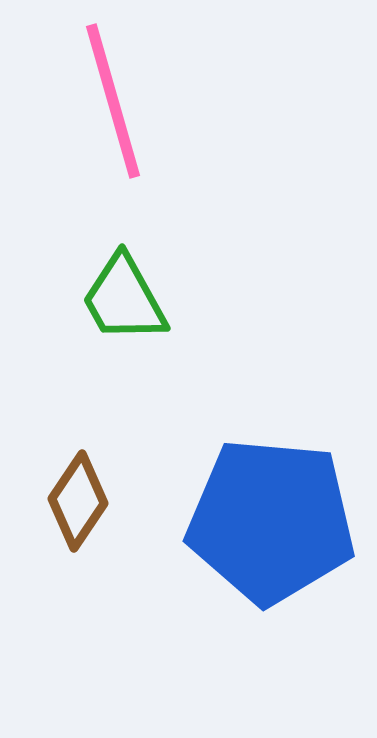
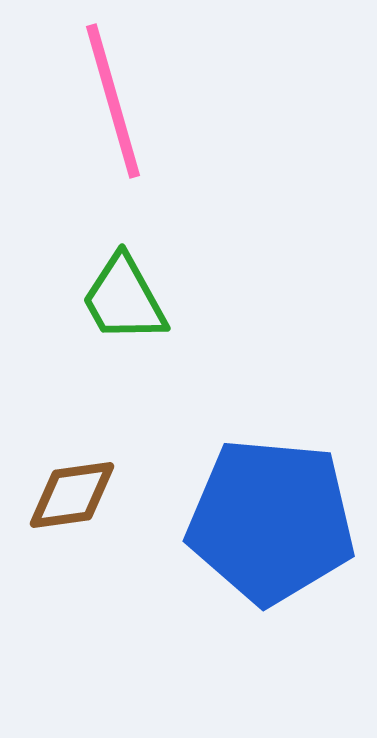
brown diamond: moved 6 px left, 6 px up; rotated 48 degrees clockwise
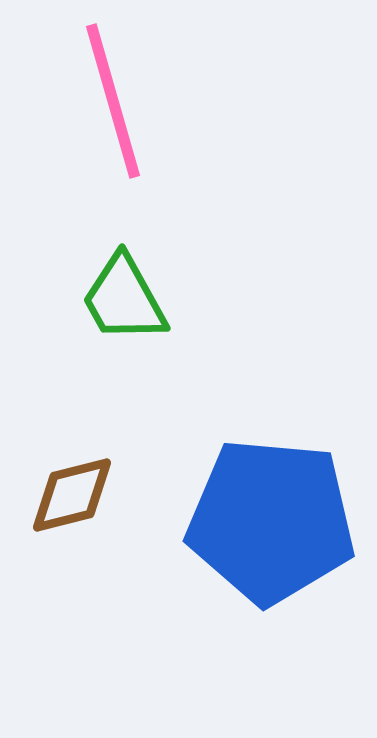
brown diamond: rotated 6 degrees counterclockwise
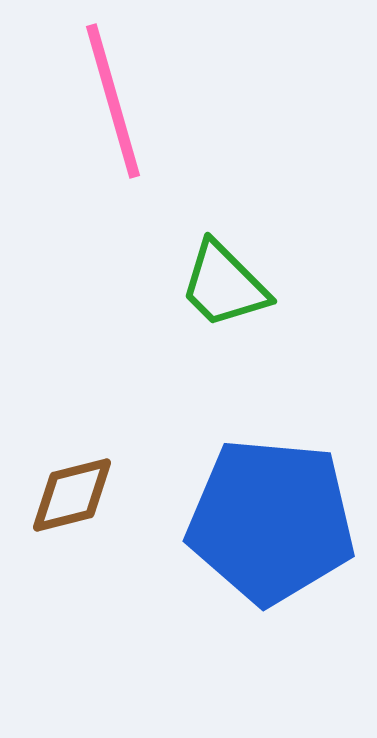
green trapezoid: moved 100 px right, 14 px up; rotated 16 degrees counterclockwise
